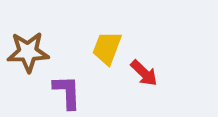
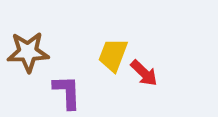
yellow trapezoid: moved 6 px right, 7 px down
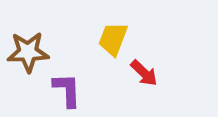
yellow trapezoid: moved 16 px up
purple L-shape: moved 2 px up
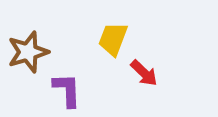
brown star: rotated 15 degrees counterclockwise
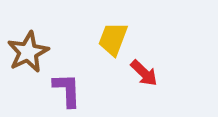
brown star: rotated 9 degrees counterclockwise
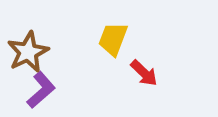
purple L-shape: moved 26 px left; rotated 51 degrees clockwise
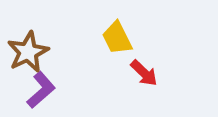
yellow trapezoid: moved 4 px right, 1 px up; rotated 48 degrees counterclockwise
